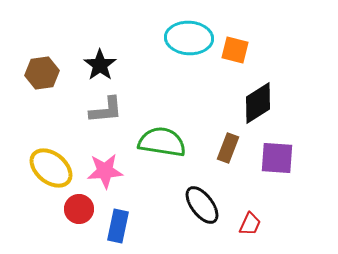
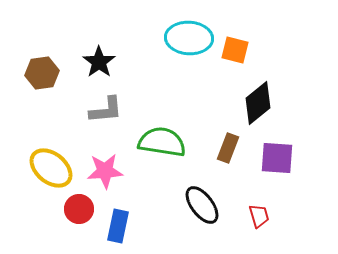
black star: moved 1 px left, 3 px up
black diamond: rotated 6 degrees counterclockwise
red trapezoid: moved 9 px right, 8 px up; rotated 40 degrees counterclockwise
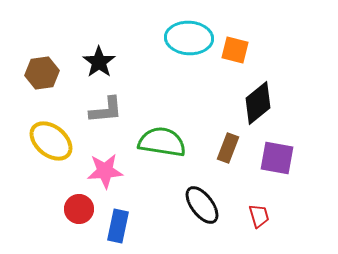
purple square: rotated 6 degrees clockwise
yellow ellipse: moved 27 px up
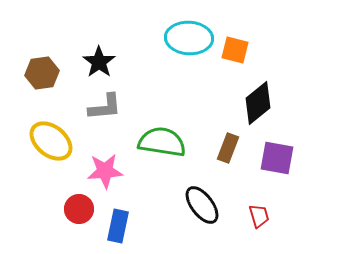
gray L-shape: moved 1 px left, 3 px up
